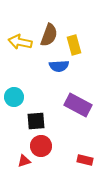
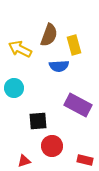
yellow arrow: moved 7 px down; rotated 15 degrees clockwise
cyan circle: moved 9 px up
black square: moved 2 px right
red circle: moved 11 px right
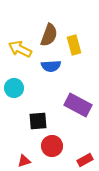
blue semicircle: moved 8 px left
red rectangle: rotated 42 degrees counterclockwise
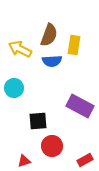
yellow rectangle: rotated 24 degrees clockwise
blue semicircle: moved 1 px right, 5 px up
purple rectangle: moved 2 px right, 1 px down
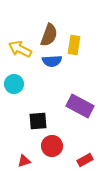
cyan circle: moved 4 px up
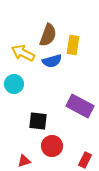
brown semicircle: moved 1 px left
yellow rectangle: moved 1 px left
yellow arrow: moved 3 px right, 4 px down
blue semicircle: rotated 12 degrees counterclockwise
black square: rotated 12 degrees clockwise
red rectangle: rotated 35 degrees counterclockwise
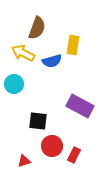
brown semicircle: moved 11 px left, 7 px up
red rectangle: moved 11 px left, 5 px up
